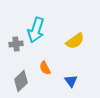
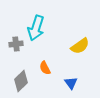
cyan arrow: moved 2 px up
yellow semicircle: moved 5 px right, 5 px down
blue triangle: moved 2 px down
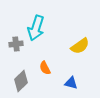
blue triangle: rotated 40 degrees counterclockwise
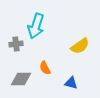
cyan arrow: moved 2 px up
gray diamond: moved 2 px up; rotated 45 degrees clockwise
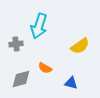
cyan arrow: moved 3 px right
orange semicircle: rotated 32 degrees counterclockwise
gray diamond: rotated 15 degrees counterclockwise
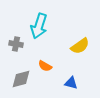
gray cross: rotated 16 degrees clockwise
orange semicircle: moved 2 px up
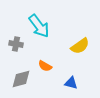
cyan arrow: rotated 55 degrees counterclockwise
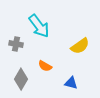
gray diamond: rotated 45 degrees counterclockwise
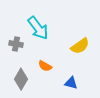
cyan arrow: moved 1 px left, 2 px down
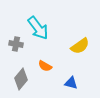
gray diamond: rotated 10 degrees clockwise
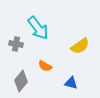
gray diamond: moved 2 px down
